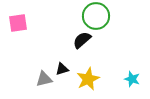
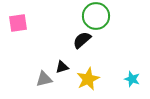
black triangle: moved 2 px up
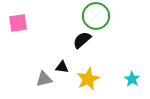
black triangle: rotated 24 degrees clockwise
cyan star: rotated 14 degrees clockwise
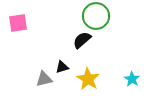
black triangle: rotated 24 degrees counterclockwise
yellow star: rotated 15 degrees counterclockwise
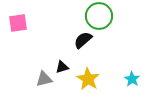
green circle: moved 3 px right
black semicircle: moved 1 px right
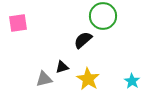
green circle: moved 4 px right
cyan star: moved 2 px down
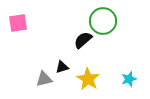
green circle: moved 5 px down
cyan star: moved 3 px left, 2 px up; rotated 21 degrees clockwise
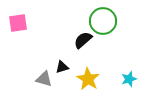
gray triangle: rotated 30 degrees clockwise
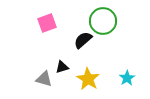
pink square: moved 29 px right; rotated 12 degrees counterclockwise
cyan star: moved 2 px left, 1 px up; rotated 14 degrees counterclockwise
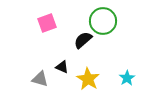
black triangle: rotated 40 degrees clockwise
gray triangle: moved 4 px left
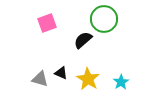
green circle: moved 1 px right, 2 px up
black triangle: moved 1 px left, 6 px down
cyan star: moved 6 px left, 4 px down
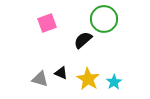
cyan star: moved 7 px left
